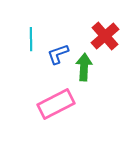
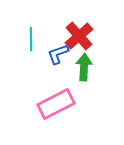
red cross: moved 26 px left
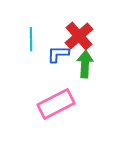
blue L-shape: rotated 20 degrees clockwise
green arrow: moved 1 px right, 3 px up
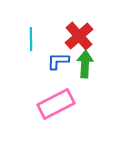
blue L-shape: moved 7 px down
